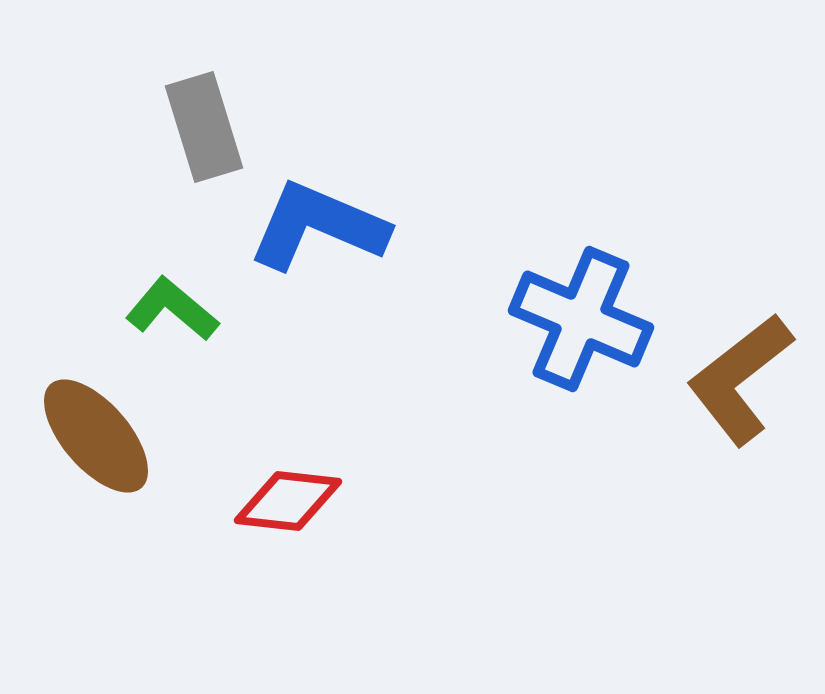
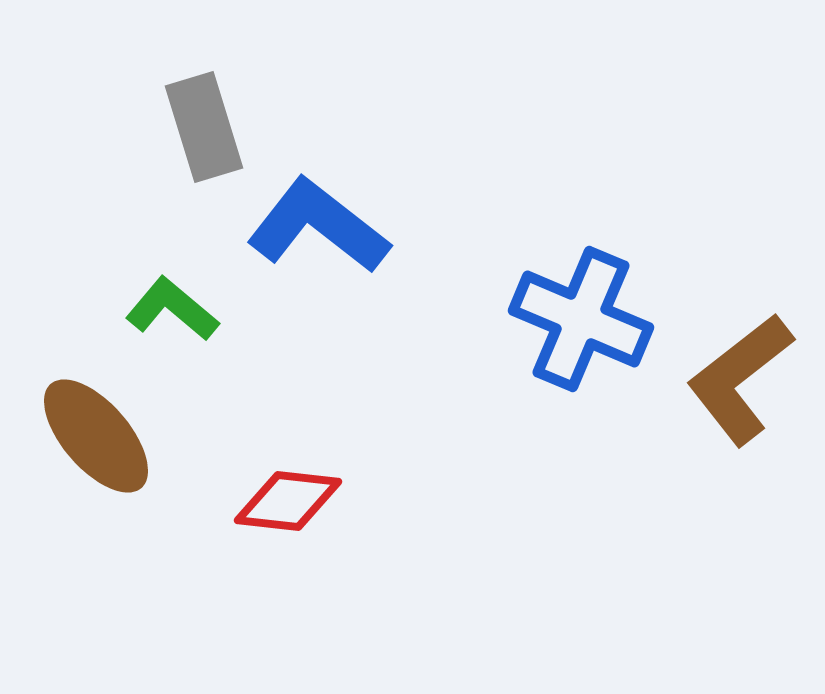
blue L-shape: rotated 15 degrees clockwise
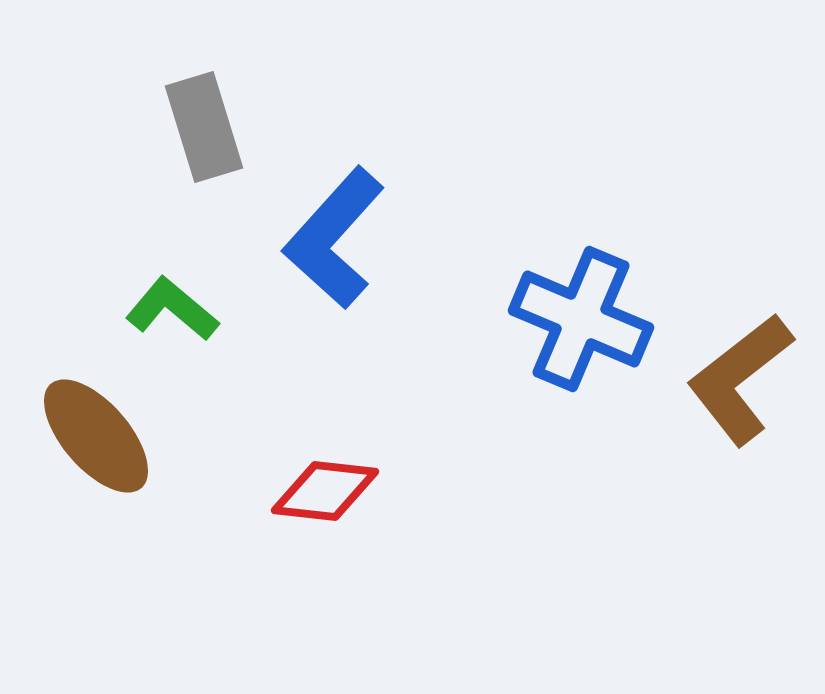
blue L-shape: moved 16 px right, 12 px down; rotated 86 degrees counterclockwise
red diamond: moved 37 px right, 10 px up
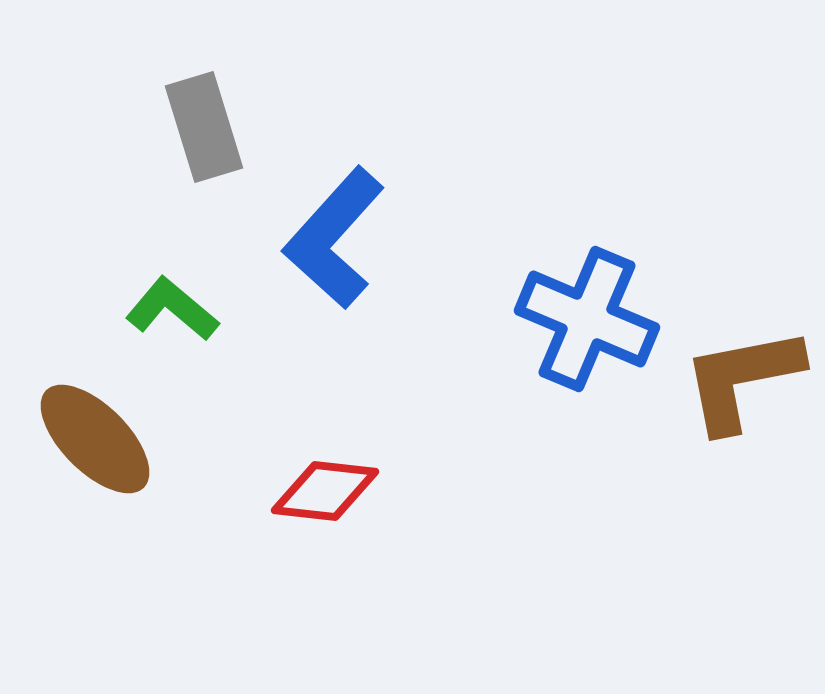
blue cross: moved 6 px right
brown L-shape: moved 2 px right; rotated 27 degrees clockwise
brown ellipse: moved 1 px left, 3 px down; rotated 4 degrees counterclockwise
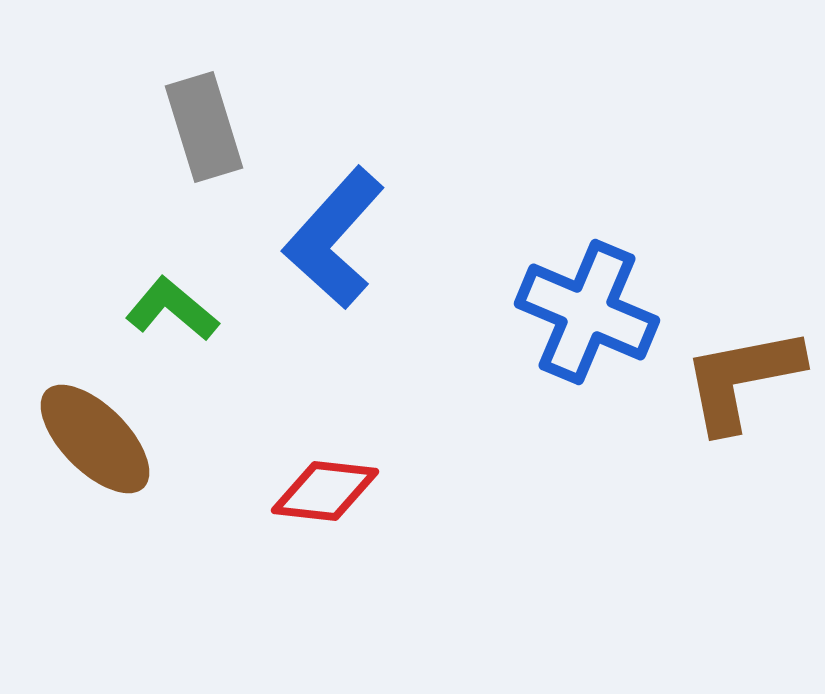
blue cross: moved 7 px up
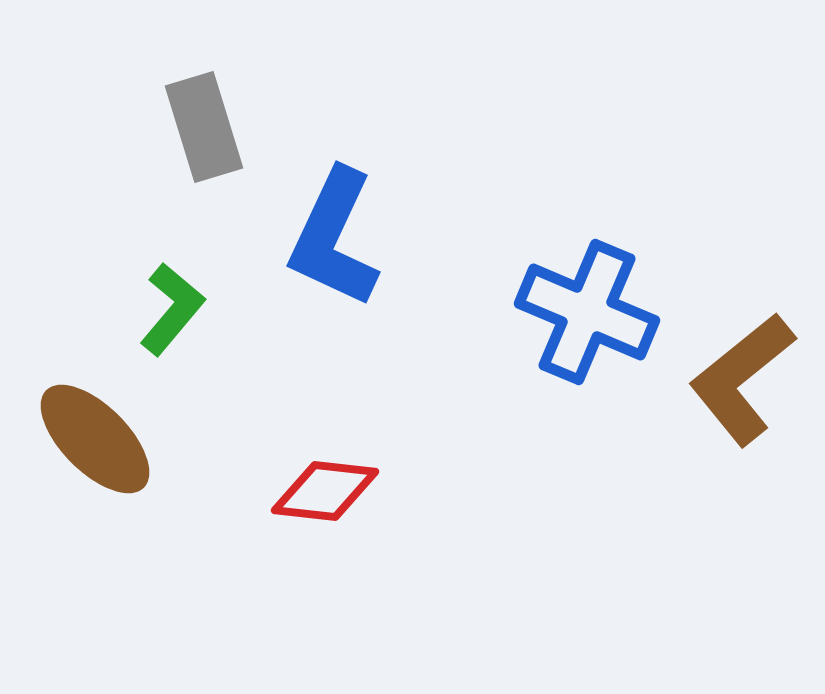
blue L-shape: rotated 17 degrees counterclockwise
green L-shape: rotated 90 degrees clockwise
brown L-shape: rotated 28 degrees counterclockwise
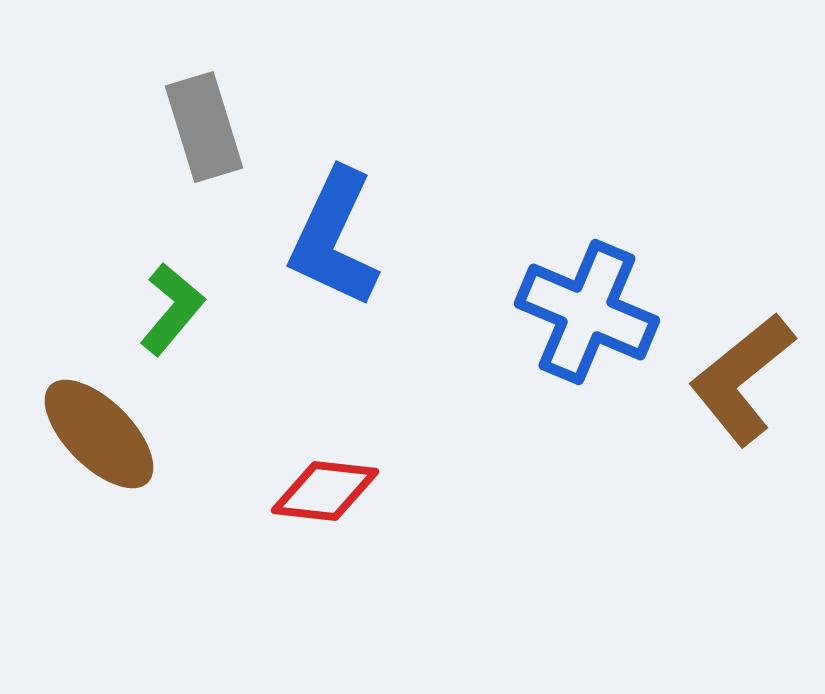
brown ellipse: moved 4 px right, 5 px up
